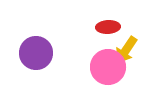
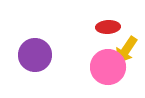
purple circle: moved 1 px left, 2 px down
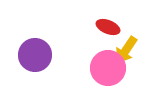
red ellipse: rotated 25 degrees clockwise
pink circle: moved 1 px down
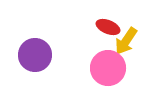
yellow arrow: moved 9 px up
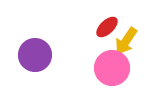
red ellipse: moved 1 px left; rotated 65 degrees counterclockwise
pink circle: moved 4 px right
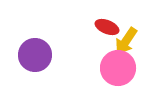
red ellipse: rotated 65 degrees clockwise
pink circle: moved 6 px right
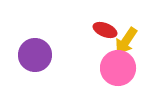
red ellipse: moved 2 px left, 3 px down
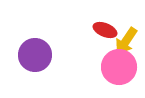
pink circle: moved 1 px right, 1 px up
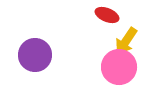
red ellipse: moved 2 px right, 15 px up
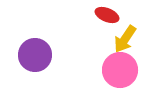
yellow arrow: moved 1 px left, 2 px up
pink circle: moved 1 px right, 3 px down
